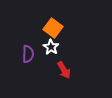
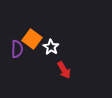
orange square: moved 21 px left, 11 px down
purple semicircle: moved 11 px left, 5 px up
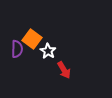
white star: moved 3 px left, 4 px down
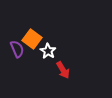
purple semicircle: rotated 24 degrees counterclockwise
red arrow: moved 1 px left
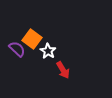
purple semicircle: rotated 24 degrees counterclockwise
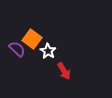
red arrow: moved 1 px right, 1 px down
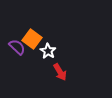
purple semicircle: moved 2 px up
red arrow: moved 4 px left, 1 px down
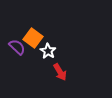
orange square: moved 1 px right, 1 px up
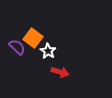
red arrow: rotated 42 degrees counterclockwise
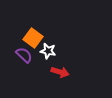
purple semicircle: moved 7 px right, 8 px down
white star: rotated 21 degrees counterclockwise
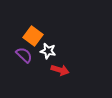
orange square: moved 2 px up
red arrow: moved 2 px up
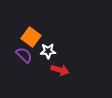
orange square: moved 2 px left, 1 px down
white star: rotated 14 degrees counterclockwise
